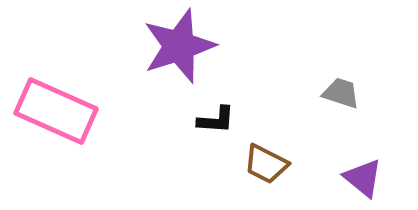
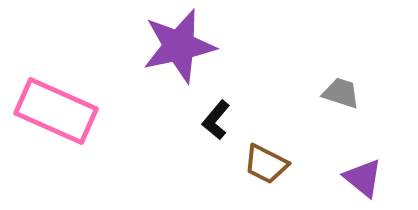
purple star: rotated 6 degrees clockwise
black L-shape: rotated 126 degrees clockwise
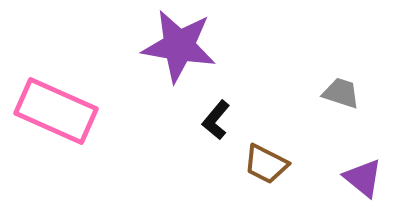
purple star: rotated 22 degrees clockwise
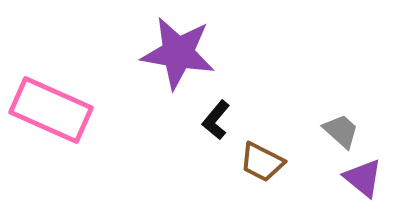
purple star: moved 1 px left, 7 px down
gray trapezoid: moved 38 px down; rotated 24 degrees clockwise
pink rectangle: moved 5 px left, 1 px up
brown trapezoid: moved 4 px left, 2 px up
